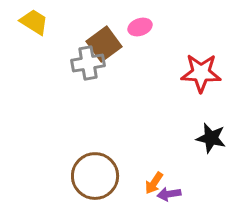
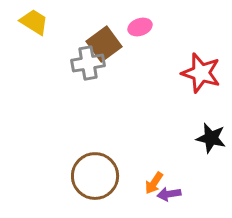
red star: rotated 15 degrees clockwise
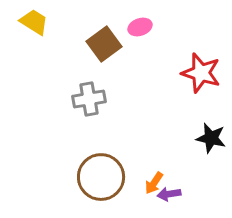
gray cross: moved 1 px right, 36 px down
brown circle: moved 6 px right, 1 px down
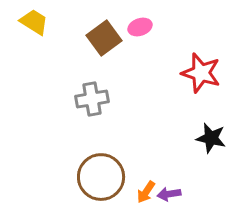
brown square: moved 6 px up
gray cross: moved 3 px right
orange arrow: moved 8 px left, 9 px down
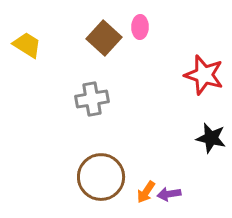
yellow trapezoid: moved 7 px left, 23 px down
pink ellipse: rotated 70 degrees counterclockwise
brown square: rotated 12 degrees counterclockwise
red star: moved 3 px right, 2 px down
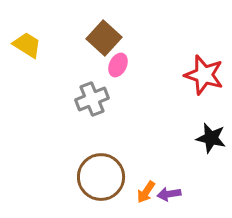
pink ellipse: moved 22 px left, 38 px down; rotated 25 degrees clockwise
gray cross: rotated 12 degrees counterclockwise
